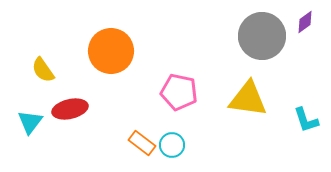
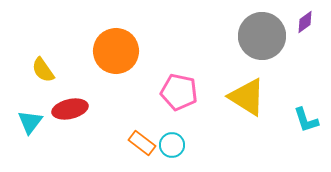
orange circle: moved 5 px right
yellow triangle: moved 1 px left, 2 px up; rotated 24 degrees clockwise
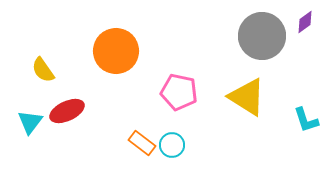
red ellipse: moved 3 px left, 2 px down; rotated 12 degrees counterclockwise
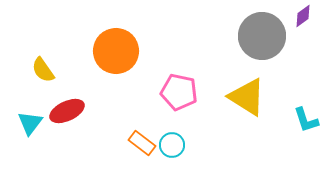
purple diamond: moved 2 px left, 6 px up
cyan triangle: moved 1 px down
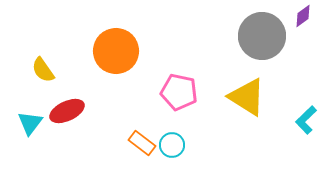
cyan L-shape: rotated 64 degrees clockwise
